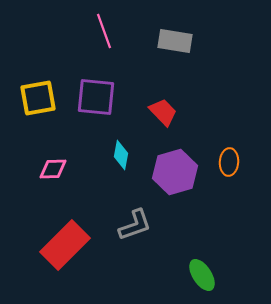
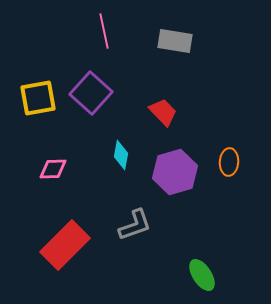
pink line: rotated 8 degrees clockwise
purple square: moved 5 px left, 4 px up; rotated 36 degrees clockwise
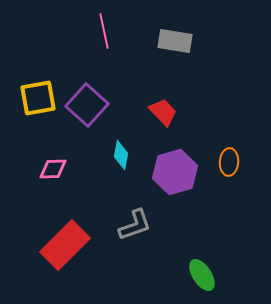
purple square: moved 4 px left, 12 px down
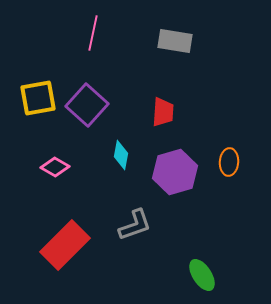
pink line: moved 11 px left, 2 px down; rotated 24 degrees clockwise
red trapezoid: rotated 48 degrees clockwise
pink diamond: moved 2 px right, 2 px up; rotated 32 degrees clockwise
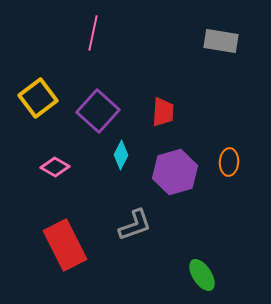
gray rectangle: moved 46 px right
yellow square: rotated 27 degrees counterclockwise
purple square: moved 11 px right, 6 px down
cyan diamond: rotated 16 degrees clockwise
red rectangle: rotated 72 degrees counterclockwise
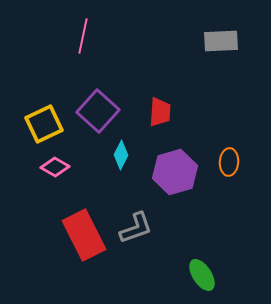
pink line: moved 10 px left, 3 px down
gray rectangle: rotated 12 degrees counterclockwise
yellow square: moved 6 px right, 26 px down; rotated 12 degrees clockwise
red trapezoid: moved 3 px left
gray L-shape: moved 1 px right, 3 px down
red rectangle: moved 19 px right, 10 px up
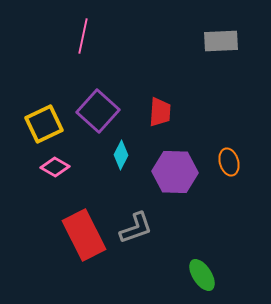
orange ellipse: rotated 20 degrees counterclockwise
purple hexagon: rotated 18 degrees clockwise
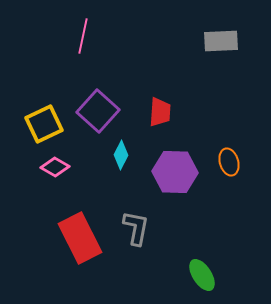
gray L-shape: rotated 60 degrees counterclockwise
red rectangle: moved 4 px left, 3 px down
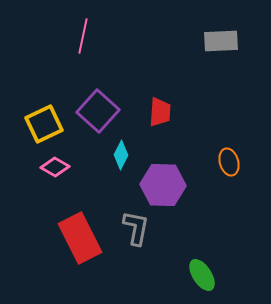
purple hexagon: moved 12 px left, 13 px down
